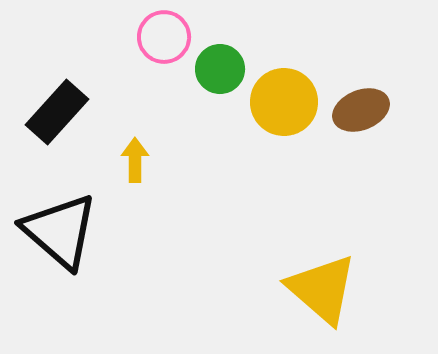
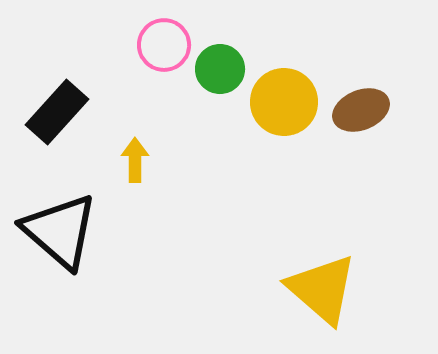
pink circle: moved 8 px down
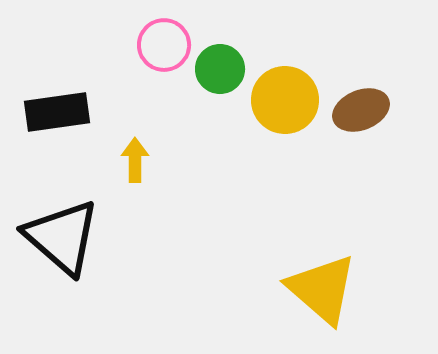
yellow circle: moved 1 px right, 2 px up
black rectangle: rotated 40 degrees clockwise
black triangle: moved 2 px right, 6 px down
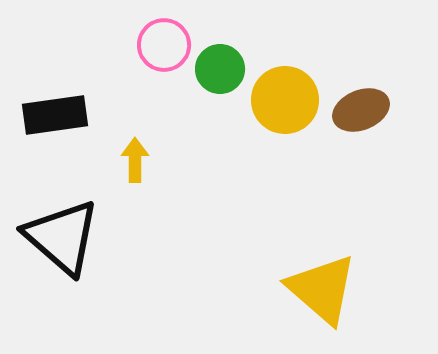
black rectangle: moved 2 px left, 3 px down
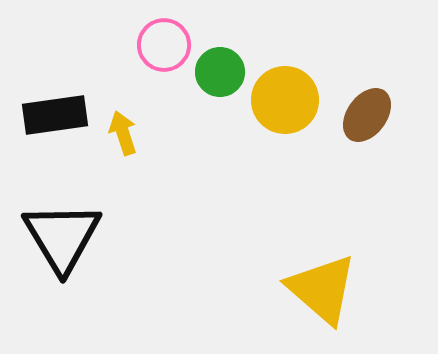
green circle: moved 3 px down
brown ellipse: moved 6 px right, 5 px down; rotated 32 degrees counterclockwise
yellow arrow: moved 12 px left, 27 px up; rotated 18 degrees counterclockwise
black triangle: rotated 18 degrees clockwise
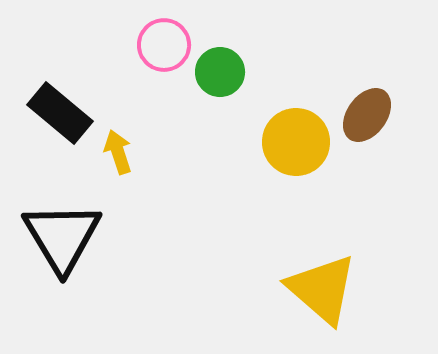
yellow circle: moved 11 px right, 42 px down
black rectangle: moved 5 px right, 2 px up; rotated 48 degrees clockwise
yellow arrow: moved 5 px left, 19 px down
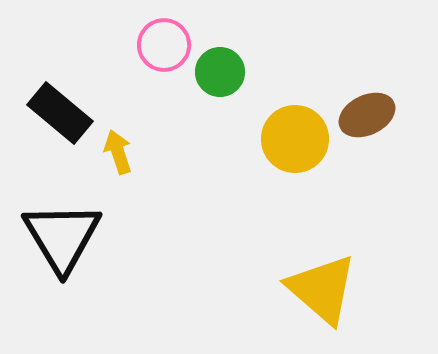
brown ellipse: rotated 28 degrees clockwise
yellow circle: moved 1 px left, 3 px up
